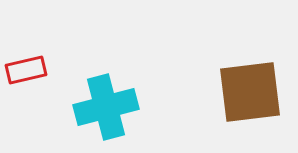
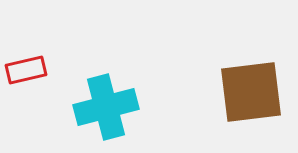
brown square: moved 1 px right
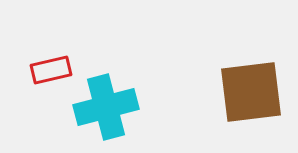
red rectangle: moved 25 px right
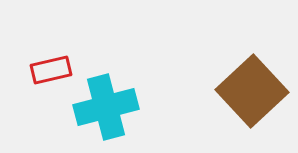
brown square: moved 1 px right, 1 px up; rotated 36 degrees counterclockwise
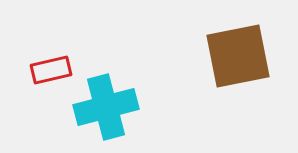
brown square: moved 14 px left, 35 px up; rotated 32 degrees clockwise
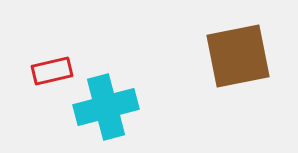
red rectangle: moved 1 px right, 1 px down
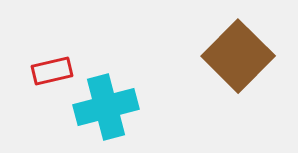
brown square: rotated 34 degrees counterclockwise
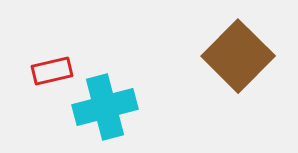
cyan cross: moved 1 px left
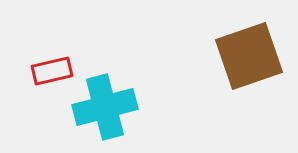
brown square: moved 11 px right; rotated 26 degrees clockwise
